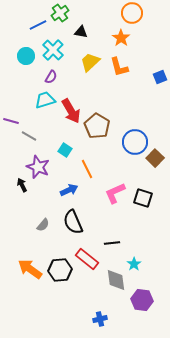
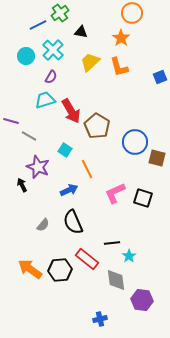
brown square: moved 2 px right; rotated 30 degrees counterclockwise
cyan star: moved 5 px left, 8 px up
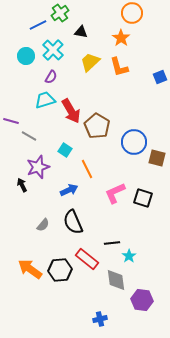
blue circle: moved 1 px left
purple star: rotated 30 degrees clockwise
